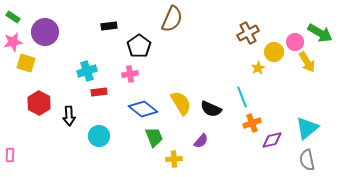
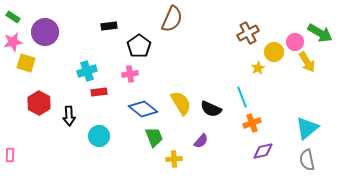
purple diamond: moved 9 px left, 11 px down
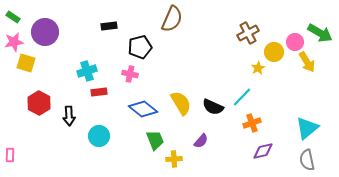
pink star: moved 1 px right
black pentagon: moved 1 px right, 1 px down; rotated 20 degrees clockwise
pink cross: rotated 21 degrees clockwise
cyan line: rotated 65 degrees clockwise
black semicircle: moved 2 px right, 2 px up
green trapezoid: moved 1 px right, 3 px down
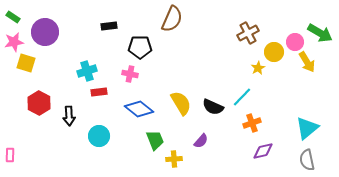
black pentagon: rotated 15 degrees clockwise
blue diamond: moved 4 px left
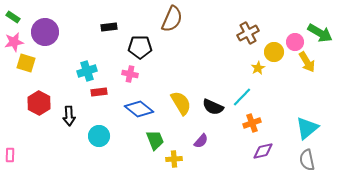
black rectangle: moved 1 px down
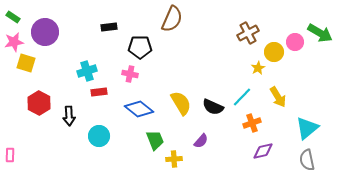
yellow arrow: moved 29 px left, 35 px down
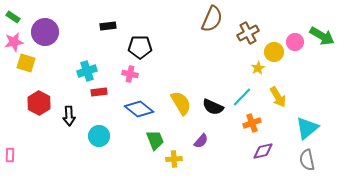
brown semicircle: moved 40 px right
black rectangle: moved 1 px left, 1 px up
green arrow: moved 2 px right, 3 px down
